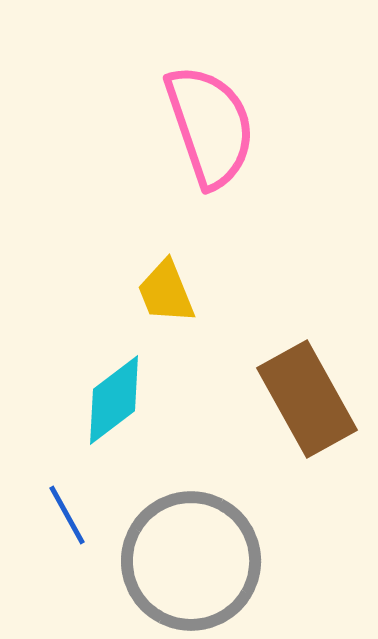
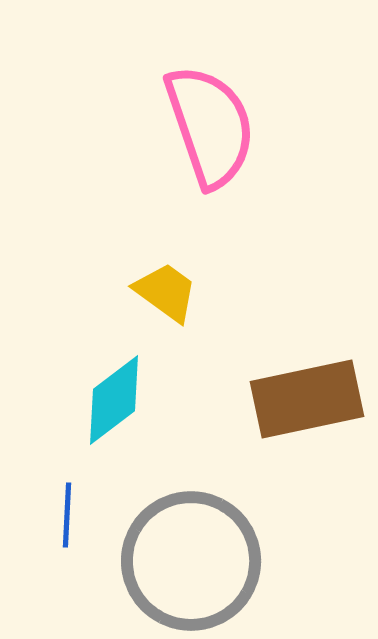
yellow trapezoid: rotated 148 degrees clockwise
brown rectangle: rotated 73 degrees counterclockwise
blue line: rotated 32 degrees clockwise
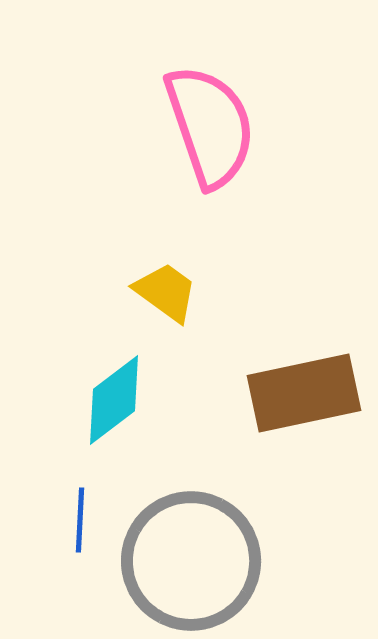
brown rectangle: moved 3 px left, 6 px up
blue line: moved 13 px right, 5 px down
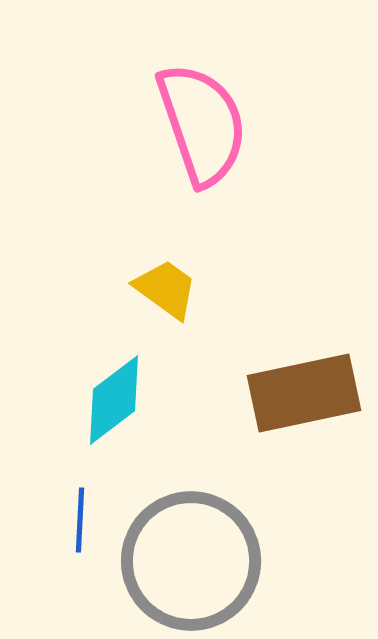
pink semicircle: moved 8 px left, 2 px up
yellow trapezoid: moved 3 px up
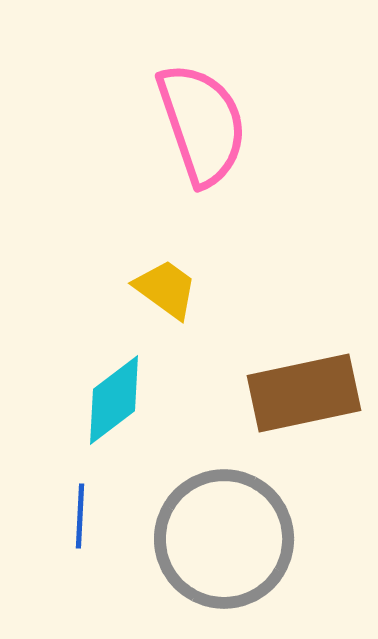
blue line: moved 4 px up
gray circle: moved 33 px right, 22 px up
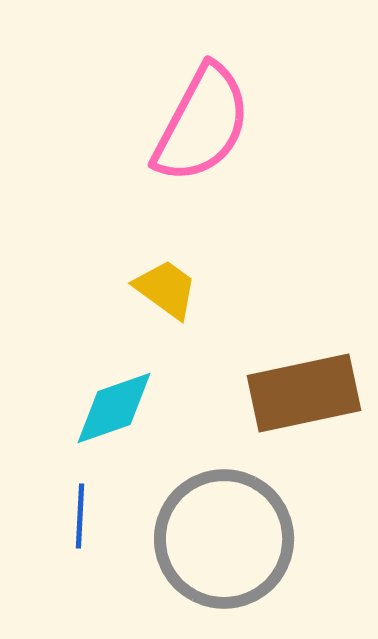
pink semicircle: rotated 47 degrees clockwise
cyan diamond: moved 8 px down; rotated 18 degrees clockwise
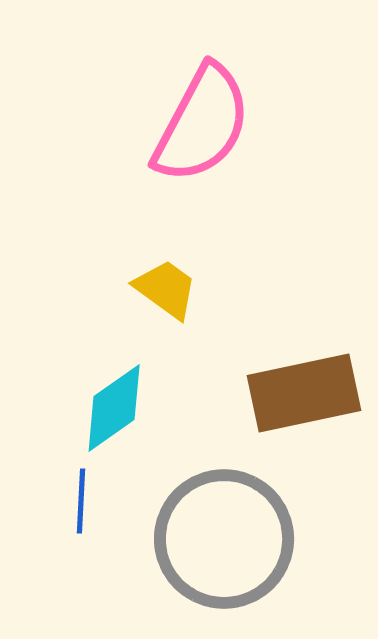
cyan diamond: rotated 16 degrees counterclockwise
blue line: moved 1 px right, 15 px up
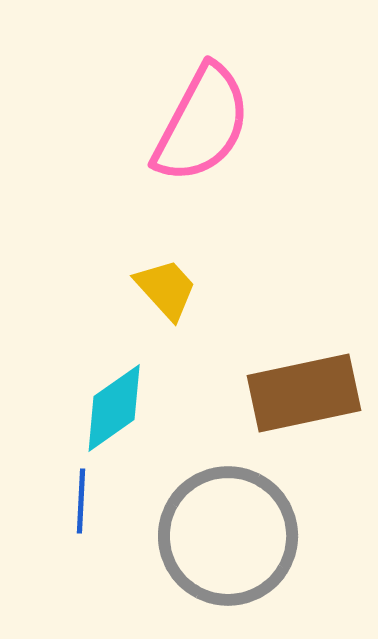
yellow trapezoid: rotated 12 degrees clockwise
gray circle: moved 4 px right, 3 px up
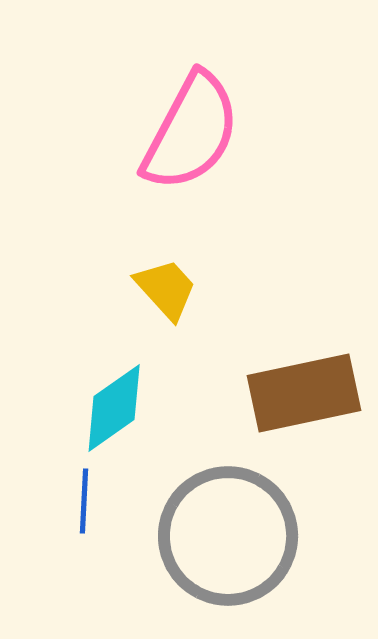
pink semicircle: moved 11 px left, 8 px down
blue line: moved 3 px right
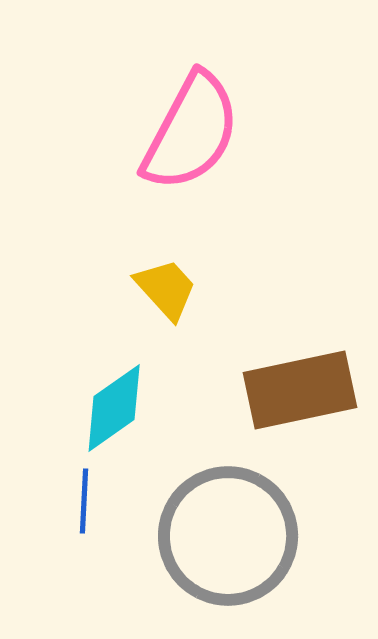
brown rectangle: moved 4 px left, 3 px up
